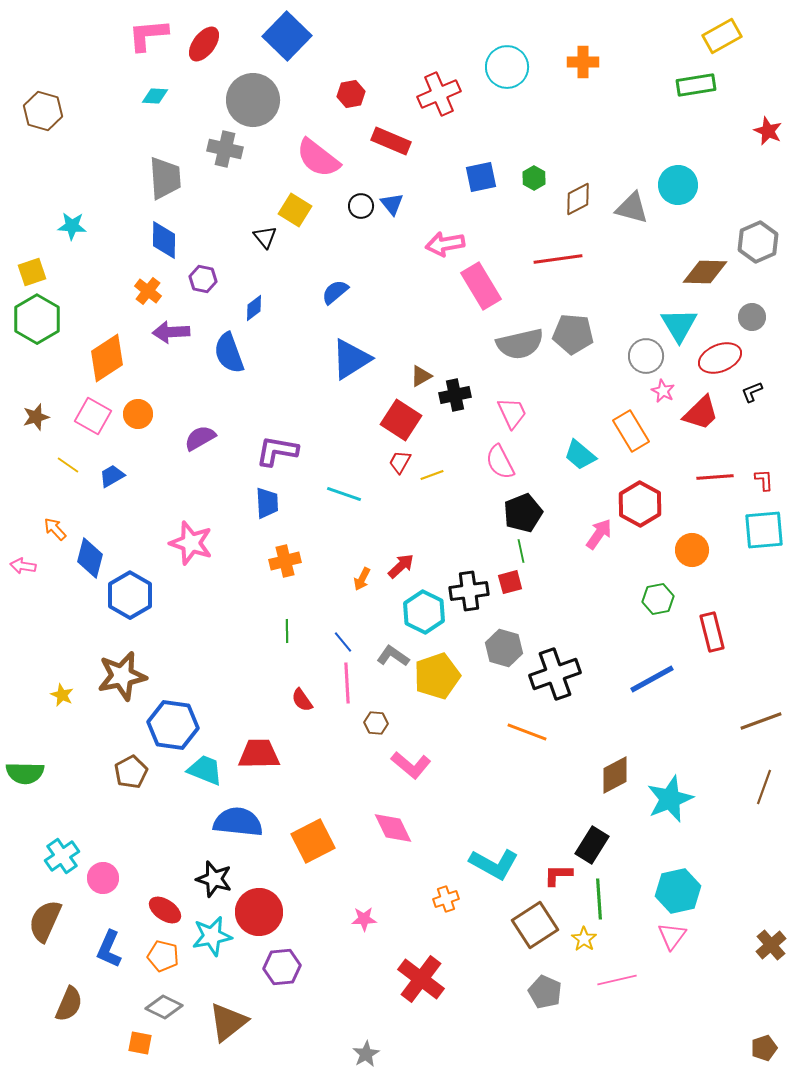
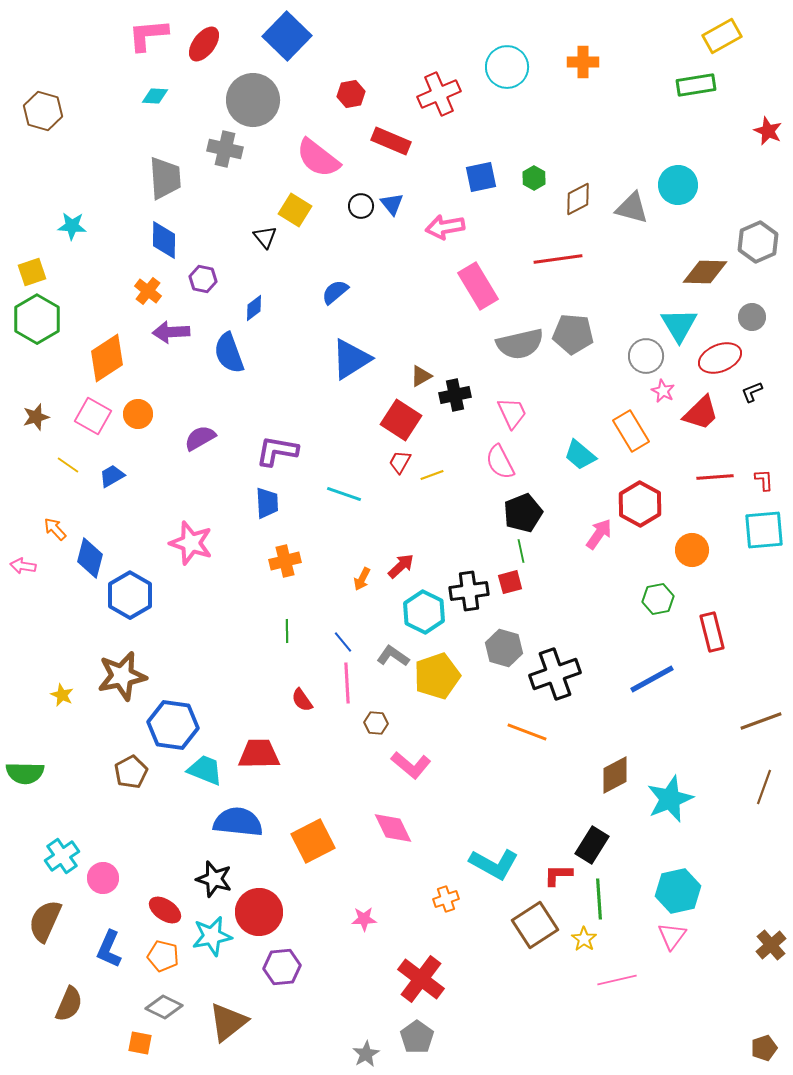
pink arrow at (445, 244): moved 17 px up
pink rectangle at (481, 286): moved 3 px left
gray pentagon at (545, 992): moved 128 px left, 45 px down; rotated 12 degrees clockwise
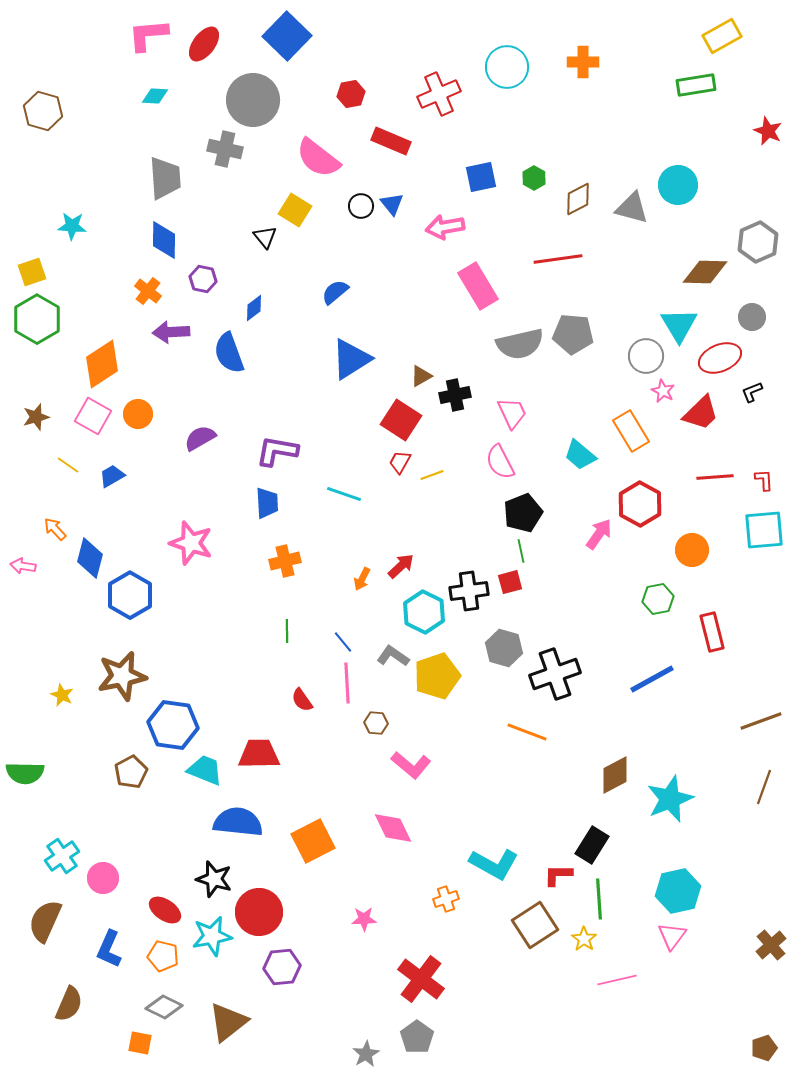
orange diamond at (107, 358): moved 5 px left, 6 px down
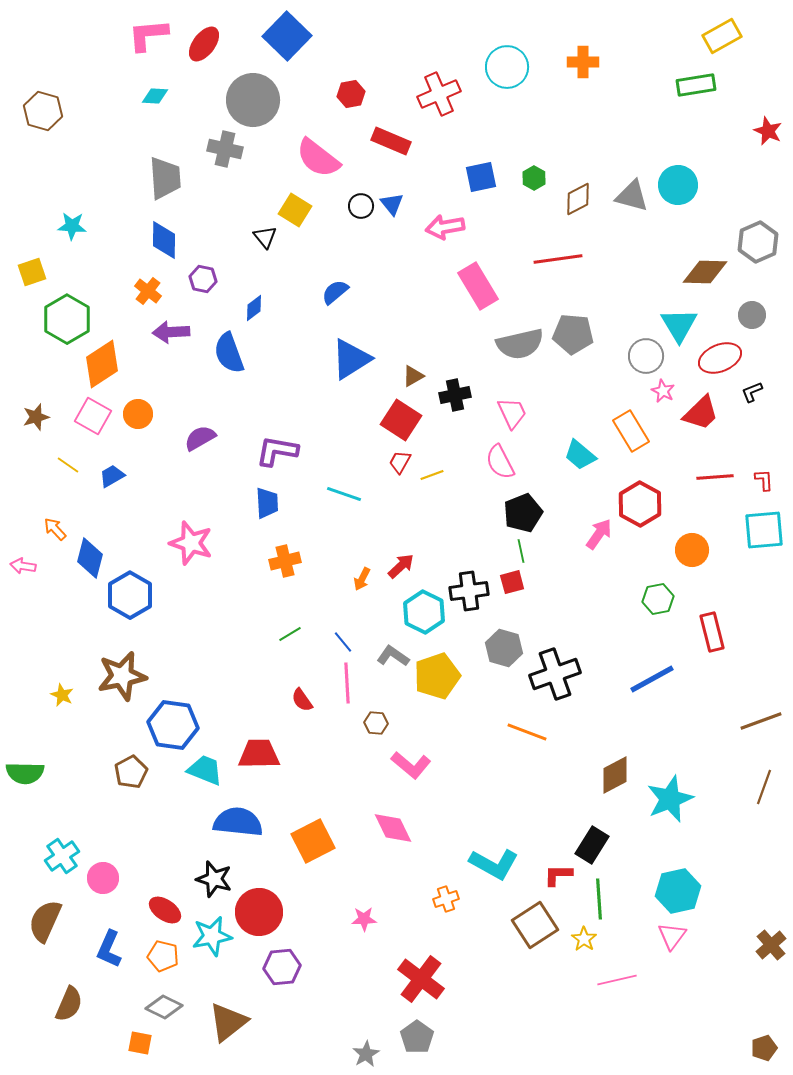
gray triangle at (632, 208): moved 12 px up
gray circle at (752, 317): moved 2 px up
green hexagon at (37, 319): moved 30 px right
brown triangle at (421, 376): moved 8 px left
red square at (510, 582): moved 2 px right
green line at (287, 631): moved 3 px right, 3 px down; rotated 60 degrees clockwise
